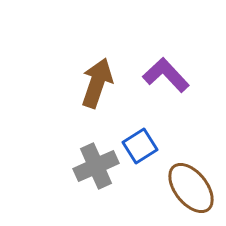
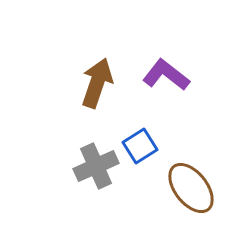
purple L-shape: rotated 9 degrees counterclockwise
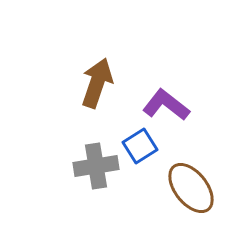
purple L-shape: moved 30 px down
gray cross: rotated 15 degrees clockwise
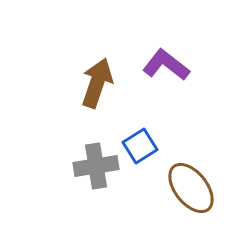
purple L-shape: moved 40 px up
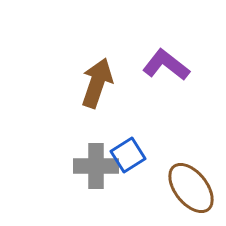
blue square: moved 12 px left, 9 px down
gray cross: rotated 9 degrees clockwise
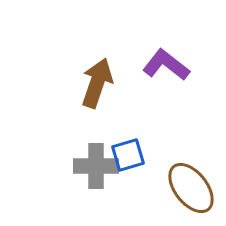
blue square: rotated 16 degrees clockwise
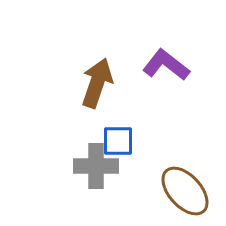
blue square: moved 10 px left, 14 px up; rotated 16 degrees clockwise
brown ellipse: moved 6 px left, 3 px down; rotated 4 degrees counterclockwise
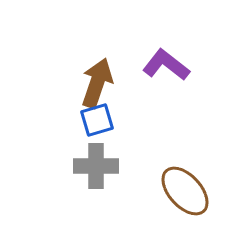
blue square: moved 21 px left, 21 px up; rotated 16 degrees counterclockwise
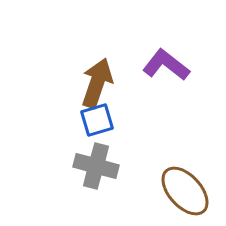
gray cross: rotated 15 degrees clockwise
